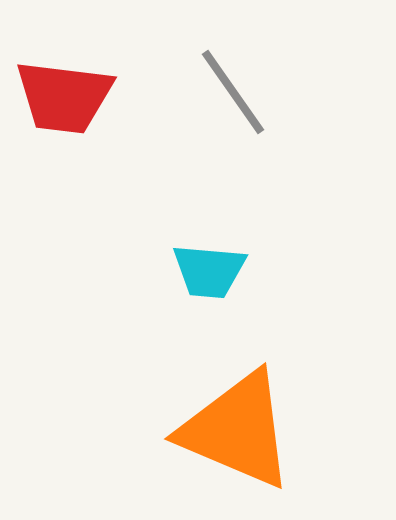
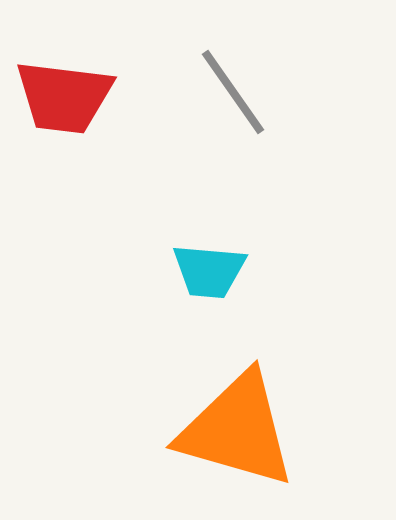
orange triangle: rotated 7 degrees counterclockwise
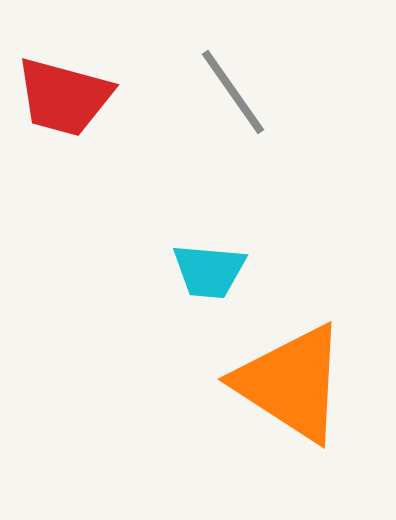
red trapezoid: rotated 8 degrees clockwise
orange triangle: moved 54 px right, 47 px up; rotated 17 degrees clockwise
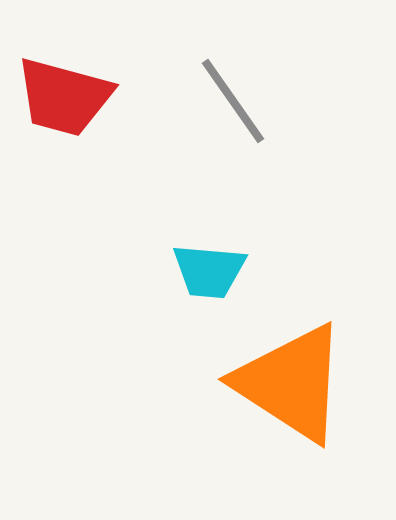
gray line: moved 9 px down
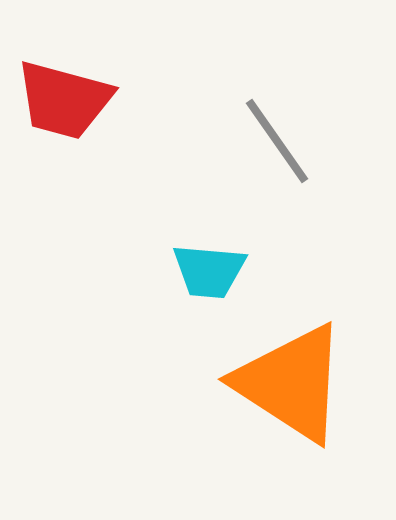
red trapezoid: moved 3 px down
gray line: moved 44 px right, 40 px down
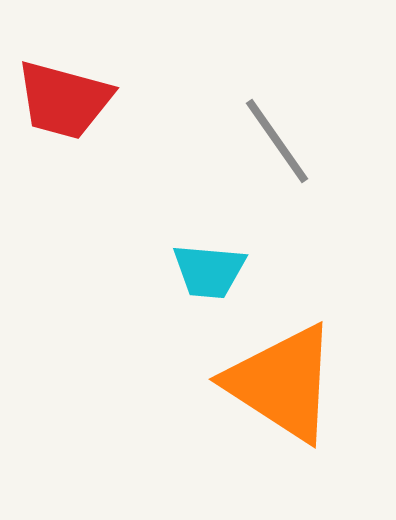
orange triangle: moved 9 px left
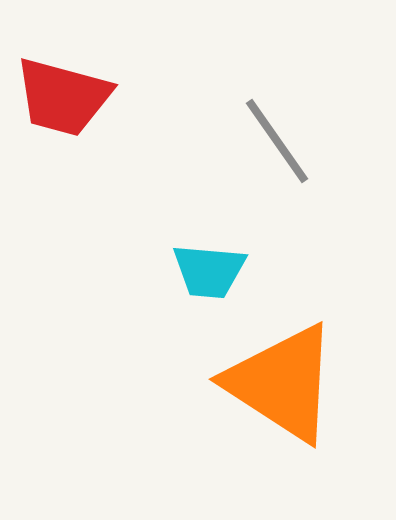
red trapezoid: moved 1 px left, 3 px up
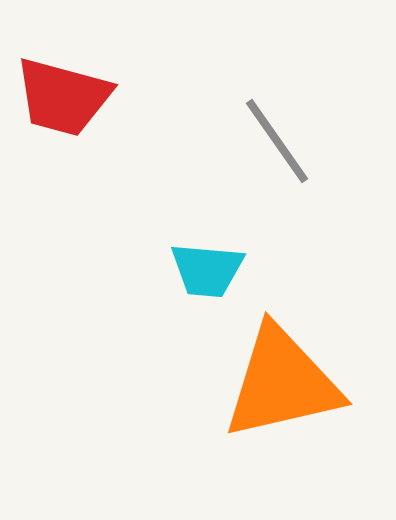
cyan trapezoid: moved 2 px left, 1 px up
orange triangle: rotated 46 degrees counterclockwise
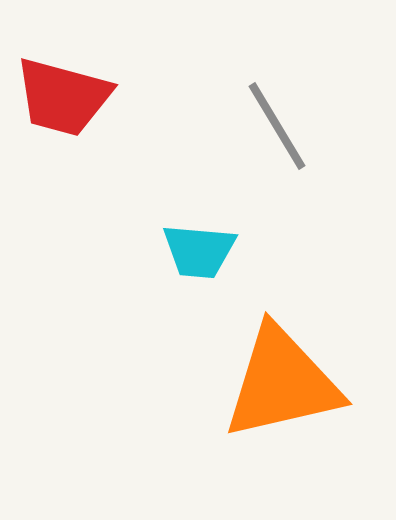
gray line: moved 15 px up; rotated 4 degrees clockwise
cyan trapezoid: moved 8 px left, 19 px up
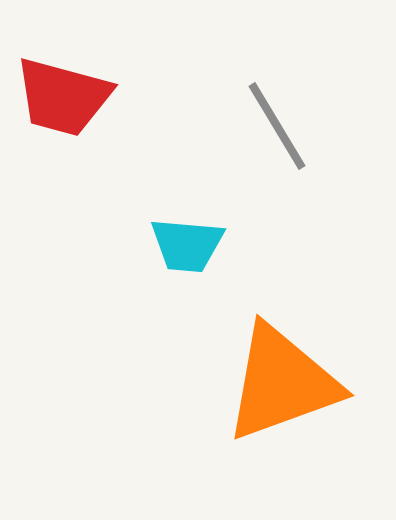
cyan trapezoid: moved 12 px left, 6 px up
orange triangle: rotated 7 degrees counterclockwise
